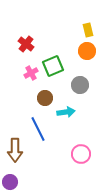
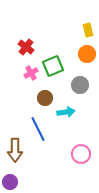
red cross: moved 3 px down
orange circle: moved 3 px down
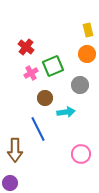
purple circle: moved 1 px down
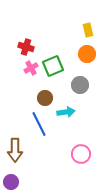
red cross: rotated 21 degrees counterclockwise
pink cross: moved 5 px up
blue line: moved 1 px right, 5 px up
purple circle: moved 1 px right, 1 px up
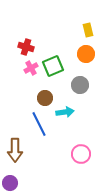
orange circle: moved 1 px left
cyan arrow: moved 1 px left
purple circle: moved 1 px left, 1 px down
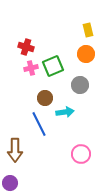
pink cross: rotated 16 degrees clockwise
